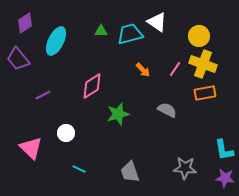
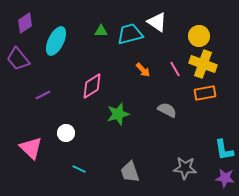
pink line: rotated 63 degrees counterclockwise
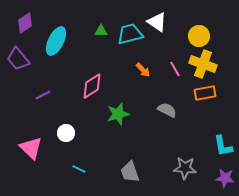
cyan L-shape: moved 1 px left, 4 px up
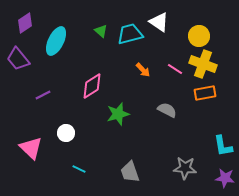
white triangle: moved 2 px right
green triangle: rotated 40 degrees clockwise
pink line: rotated 28 degrees counterclockwise
